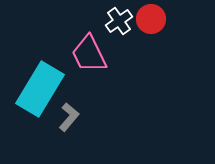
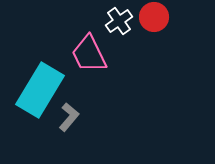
red circle: moved 3 px right, 2 px up
cyan rectangle: moved 1 px down
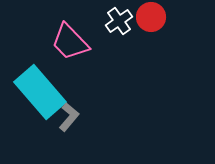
red circle: moved 3 px left
pink trapezoid: moved 19 px left, 12 px up; rotated 18 degrees counterclockwise
cyan rectangle: moved 2 px down; rotated 72 degrees counterclockwise
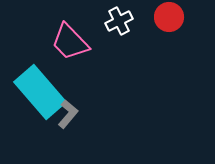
red circle: moved 18 px right
white cross: rotated 8 degrees clockwise
gray L-shape: moved 1 px left, 3 px up
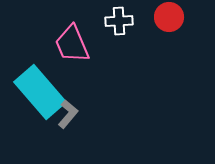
white cross: rotated 24 degrees clockwise
pink trapezoid: moved 2 px right, 2 px down; rotated 21 degrees clockwise
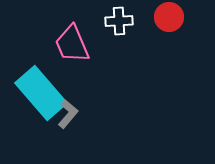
cyan rectangle: moved 1 px right, 1 px down
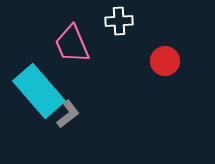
red circle: moved 4 px left, 44 px down
cyan rectangle: moved 2 px left, 2 px up
gray L-shape: rotated 12 degrees clockwise
